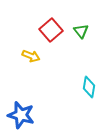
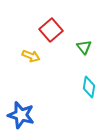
green triangle: moved 3 px right, 16 px down
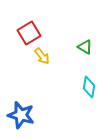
red square: moved 22 px left, 3 px down; rotated 10 degrees clockwise
green triangle: moved 1 px right; rotated 21 degrees counterclockwise
yellow arrow: moved 11 px right; rotated 30 degrees clockwise
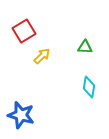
red square: moved 5 px left, 2 px up
green triangle: rotated 28 degrees counterclockwise
yellow arrow: rotated 96 degrees counterclockwise
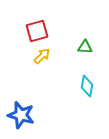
red square: moved 13 px right; rotated 15 degrees clockwise
cyan diamond: moved 2 px left, 1 px up
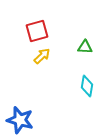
blue star: moved 1 px left, 5 px down
